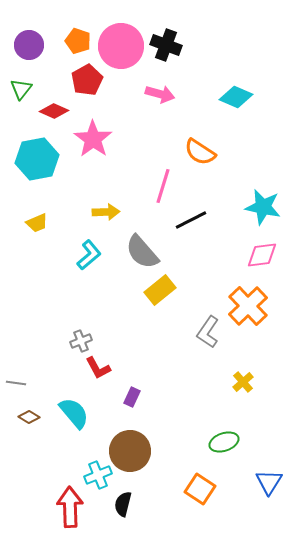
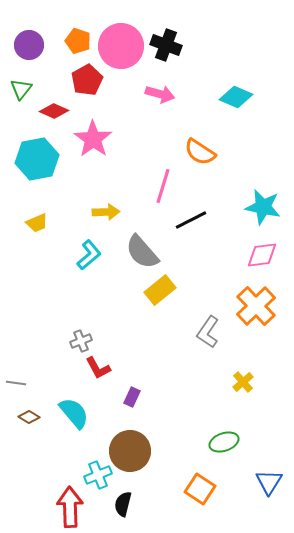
orange cross: moved 8 px right
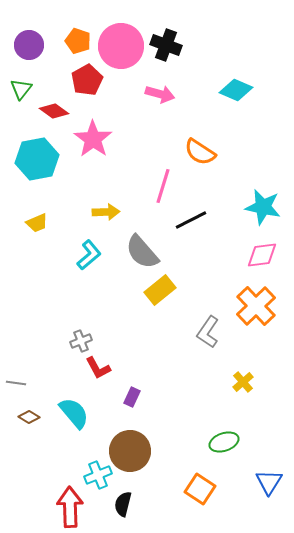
cyan diamond: moved 7 px up
red diamond: rotated 12 degrees clockwise
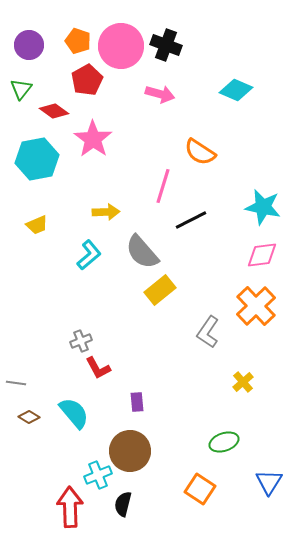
yellow trapezoid: moved 2 px down
purple rectangle: moved 5 px right, 5 px down; rotated 30 degrees counterclockwise
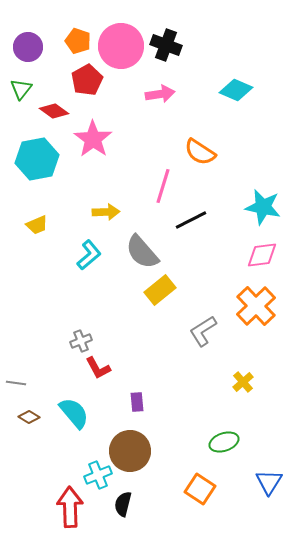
purple circle: moved 1 px left, 2 px down
pink arrow: rotated 24 degrees counterclockwise
gray L-shape: moved 5 px left, 1 px up; rotated 24 degrees clockwise
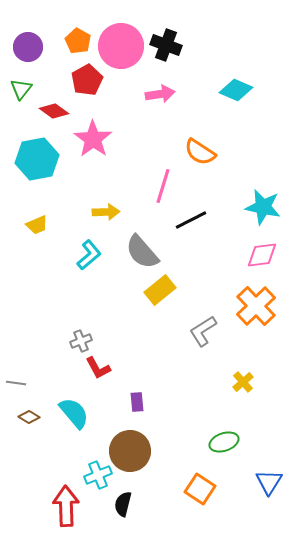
orange pentagon: rotated 10 degrees clockwise
red arrow: moved 4 px left, 1 px up
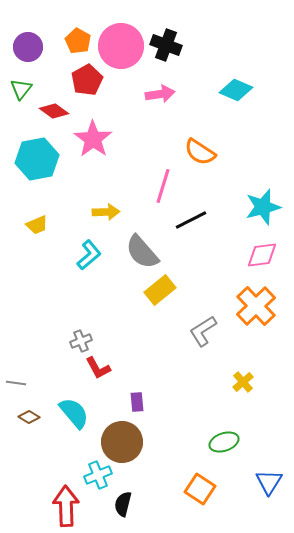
cyan star: rotated 27 degrees counterclockwise
brown circle: moved 8 px left, 9 px up
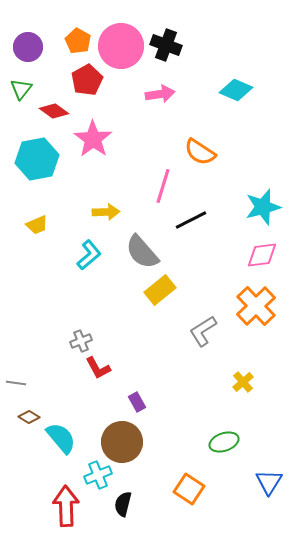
purple rectangle: rotated 24 degrees counterclockwise
cyan semicircle: moved 13 px left, 25 px down
orange square: moved 11 px left
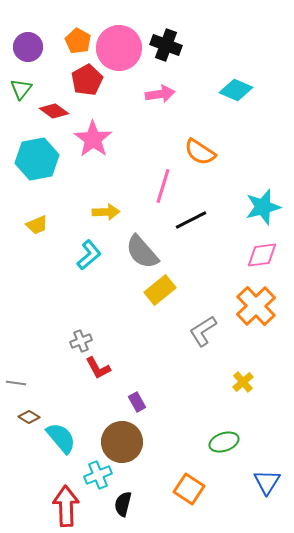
pink circle: moved 2 px left, 2 px down
blue triangle: moved 2 px left
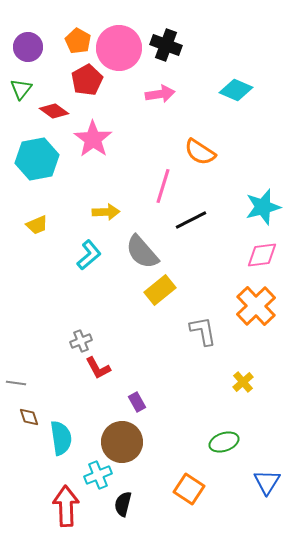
gray L-shape: rotated 112 degrees clockwise
brown diamond: rotated 40 degrees clockwise
cyan semicircle: rotated 32 degrees clockwise
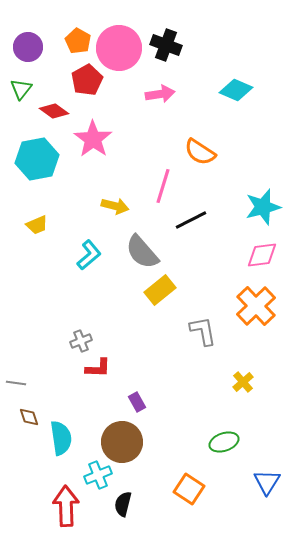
yellow arrow: moved 9 px right, 6 px up; rotated 16 degrees clockwise
red L-shape: rotated 60 degrees counterclockwise
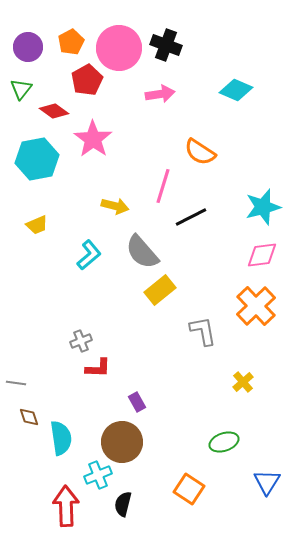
orange pentagon: moved 7 px left, 1 px down; rotated 15 degrees clockwise
black line: moved 3 px up
